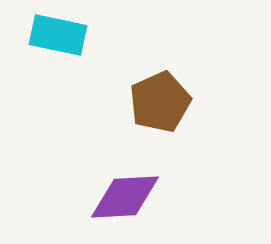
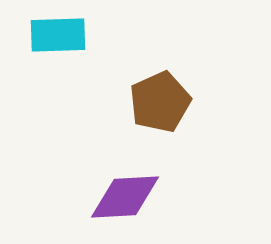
cyan rectangle: rotated 14 degrees counterclockwise
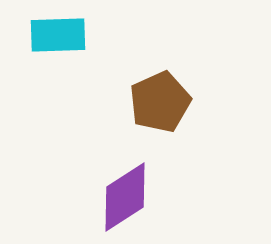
purple diamond: rotated 30 degrees counterclockwise
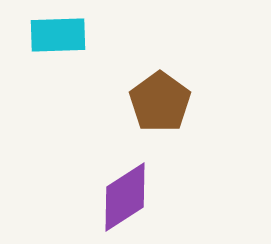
brown pentagon: rotated 12 degrees counterclockwise
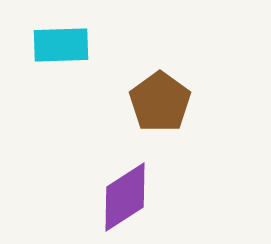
cyan rectangle: moved 3 px right, 10 px down
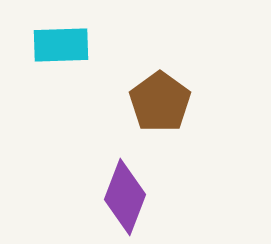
purple diamond: rotated 36 degrees counterclockwise
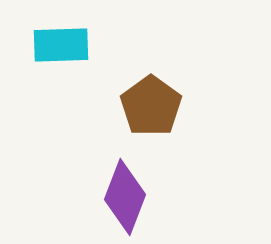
brown pentagon: moved 9 px left, 4 px down
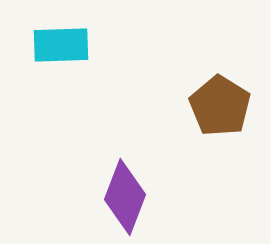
brown pentagon: moved 69 px right; rotated 4 degrees counterclockwise
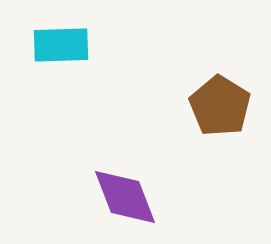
purple diamond: rotated 42 degrees counterclockwise
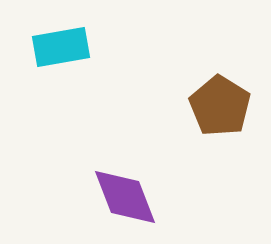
cyan rectangle: moved 2 px down; rotated 8 degrees counterclockwise
